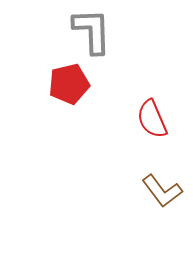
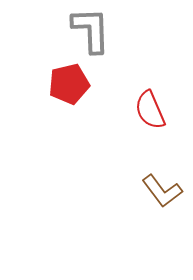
gray L-shape: moved 1 px left, 1 px up
red semicircle: moved 2 px left, 9 px up
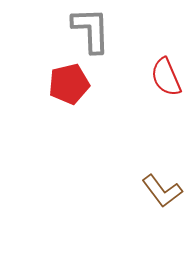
red semicircle: moved 16 px right, 33 px up
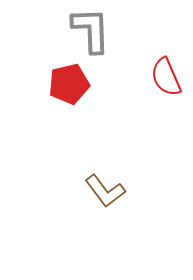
brown L-shape: moved 57 px left
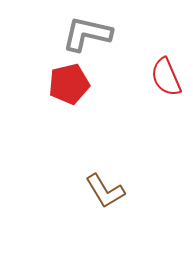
gray L-shape: moved 4 px left, 4 px down; rotated 75 degrees counterclockwise
brown L-shape: rotated 6 degrees clockwise
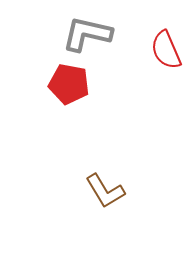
red semicircle: moved 27 px up
red pentagon: rotated 24 degrees clockwise
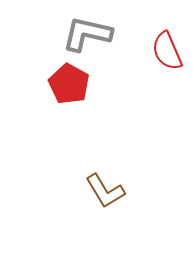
red semicircle: moved 1 px right, 1 px down
red pentagon: rotated 18 degrees clockwise
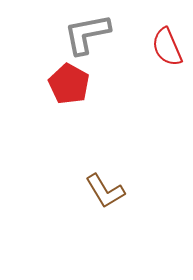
gray L-shape: rotated 24 degrees counterclockwise
red semicircle: moved 4 px up
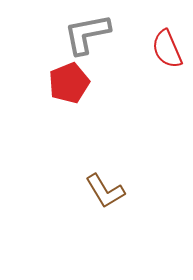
red semicircle: moved 2 px down
red pentagon: moved 1 px up; rotated 21 degrees clockwise
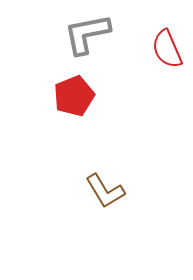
red pentagon: moved 5 px right, 13 px down
